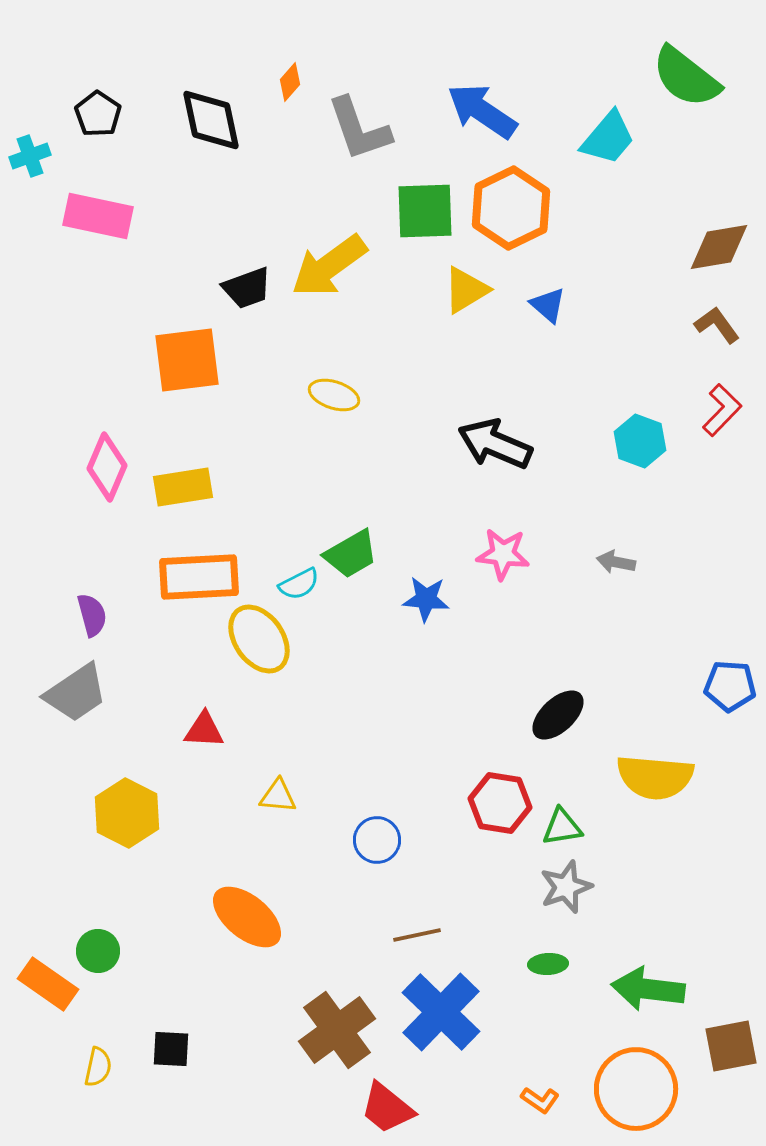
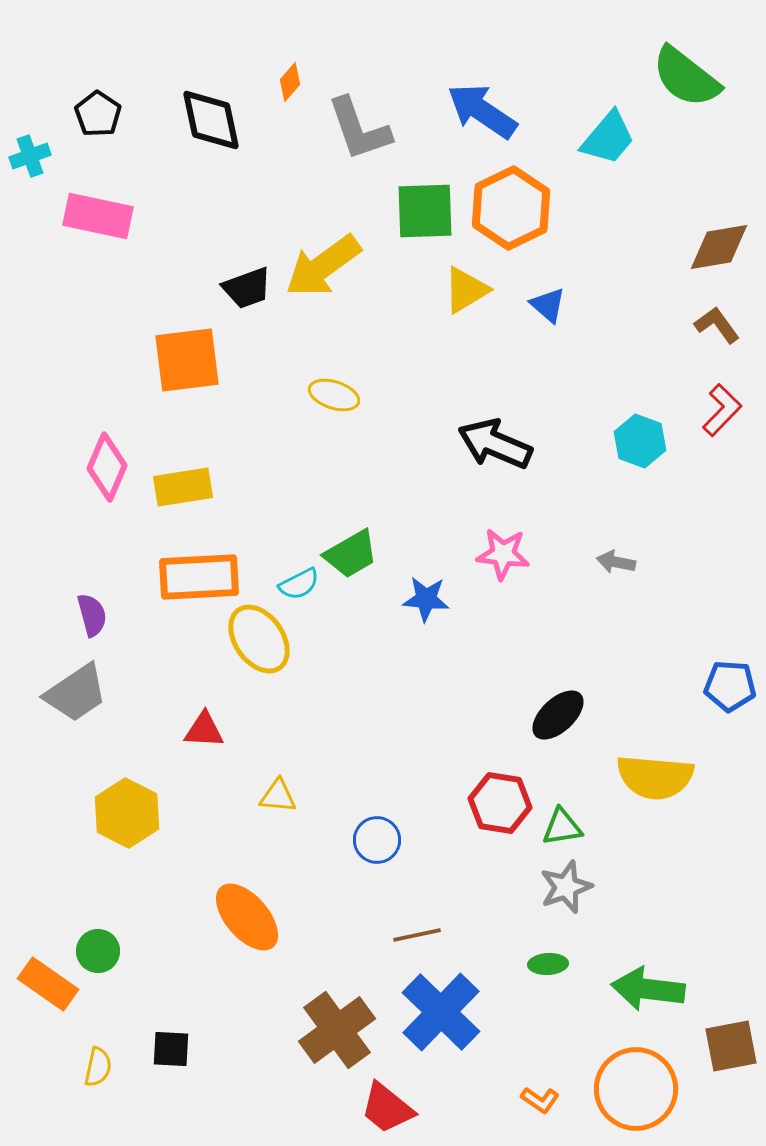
yellow arrow at (329, 266): moved 6 px left
orange ellipse at (247, 917): rotated 10 degrees clockwise
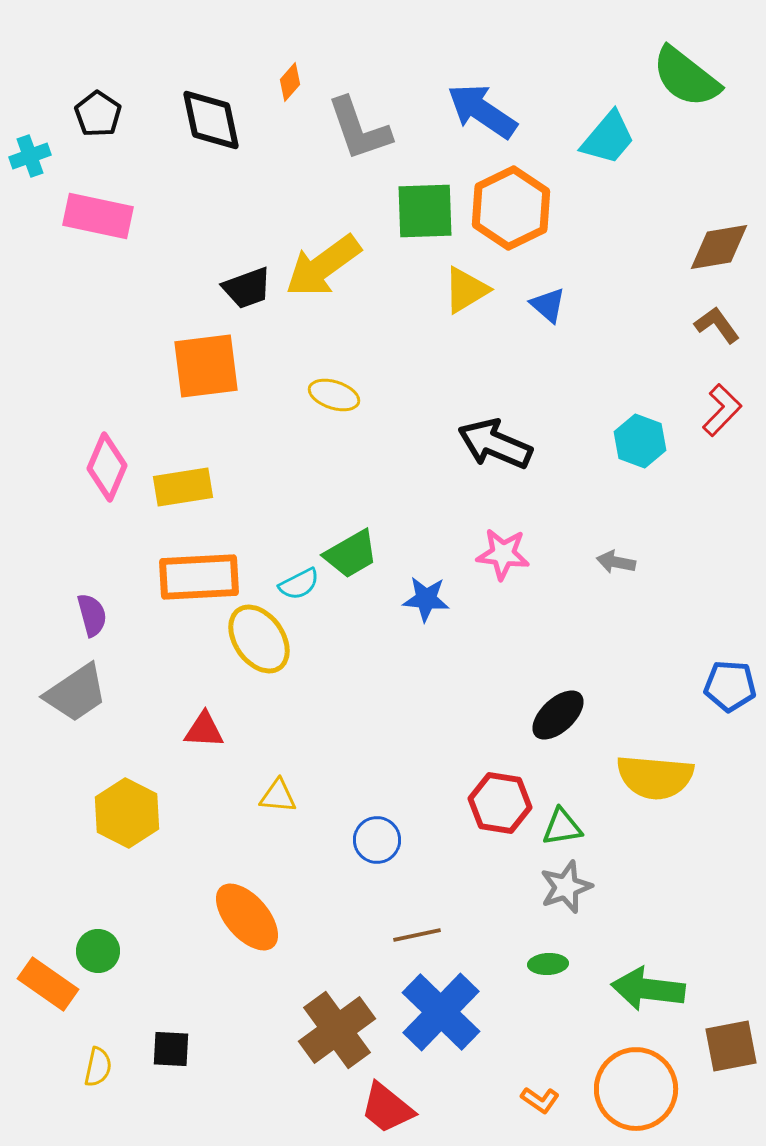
orange square at (187, 360): moved 19 px right, 6 px down
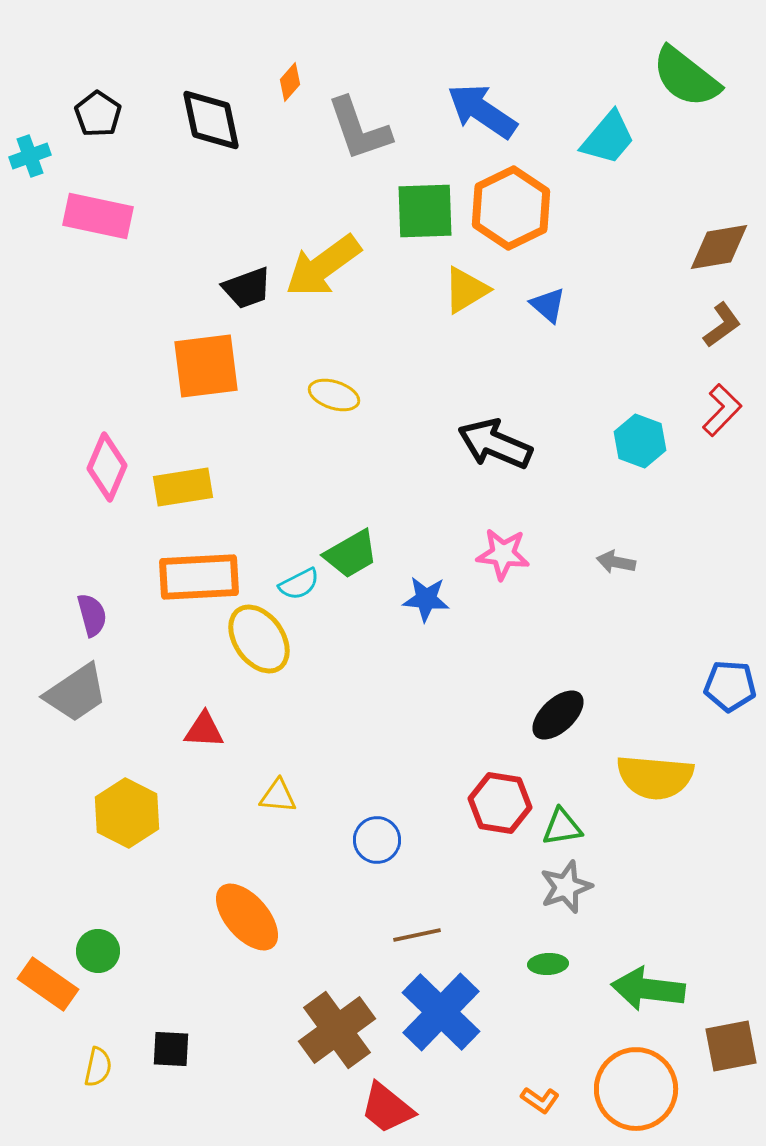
brown L-shape at (717, 325): moved 5 px right; rotated 90 degrees clockwise
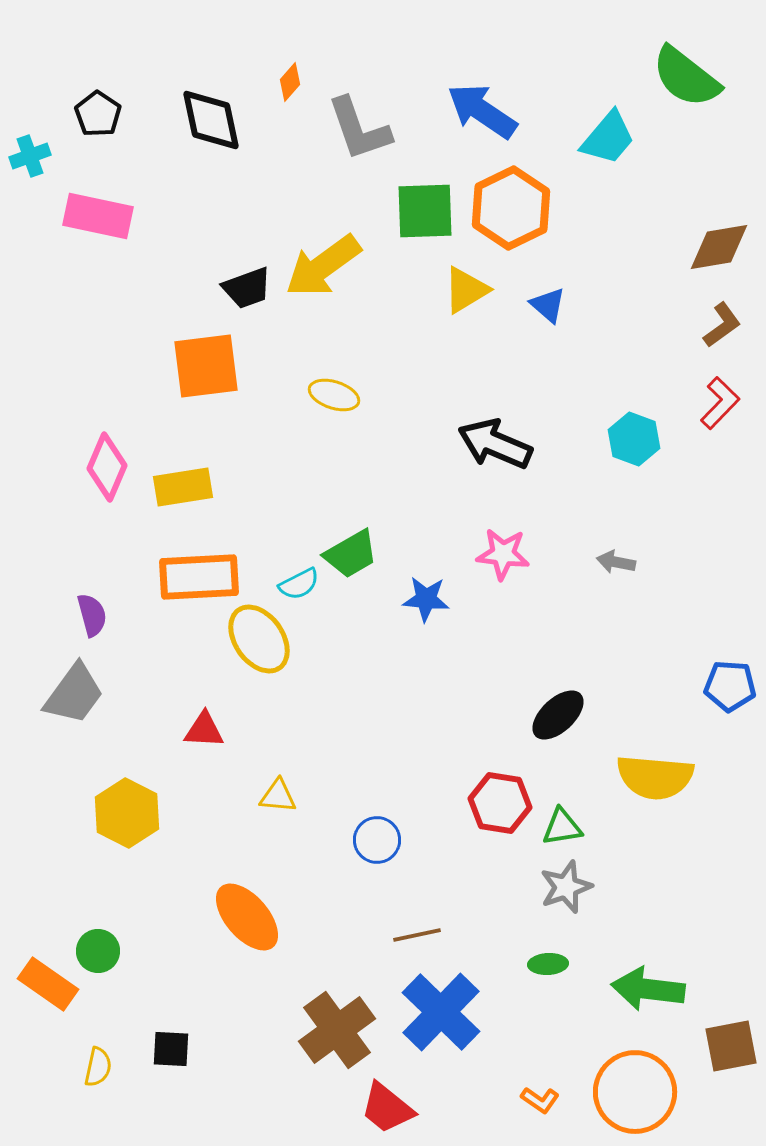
red L-shape at (722, 410): moved 2 px left, 7 px up
cyan hexagon at (640, 441): moved 6 px left, 2 px up
gray trapezoid at (76, 693): moved 2 px left, 1 px down; rotated 20 degrees counterclockwise
orange circle at (636, 1089): moved 1 px left, 3 px down
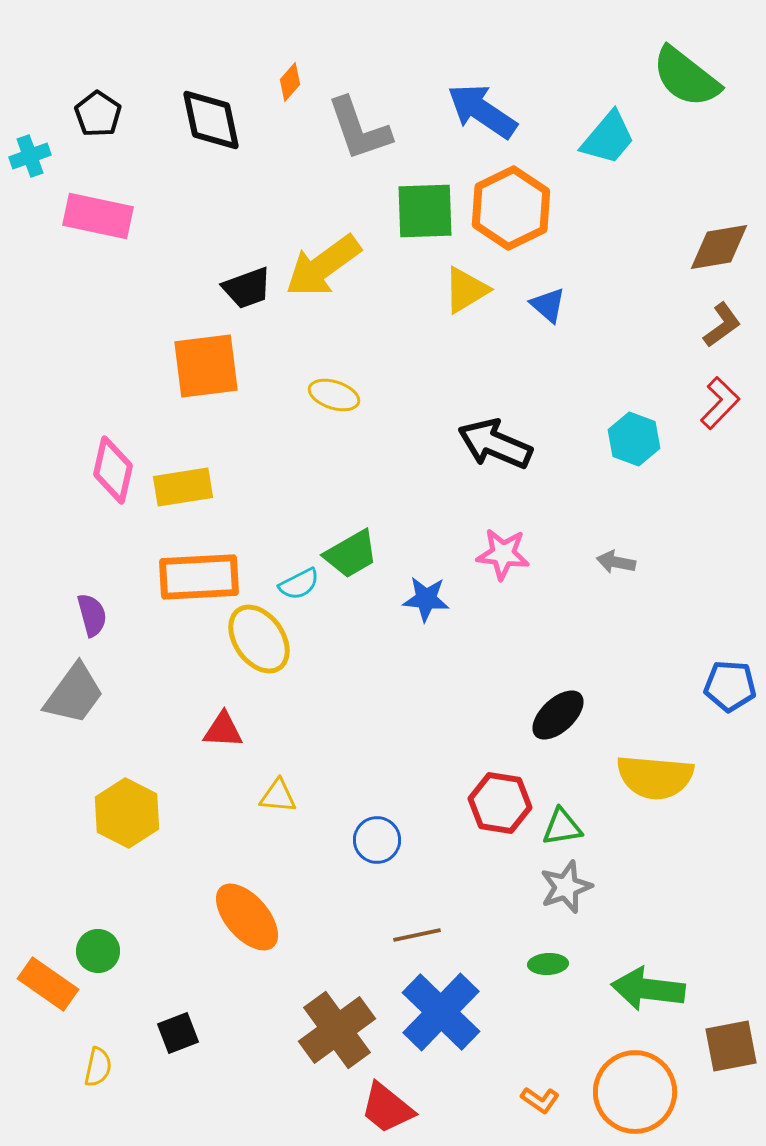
pink diamond at (107, 467): moved 6 px right, 3 px down; rotated 10 degrees counterclockwise
red triangle at (204, 730): moved 19 px right
black square at (171, 1049): moved 7 px right, 16 px up; rotated 24 degrees counterclockwise
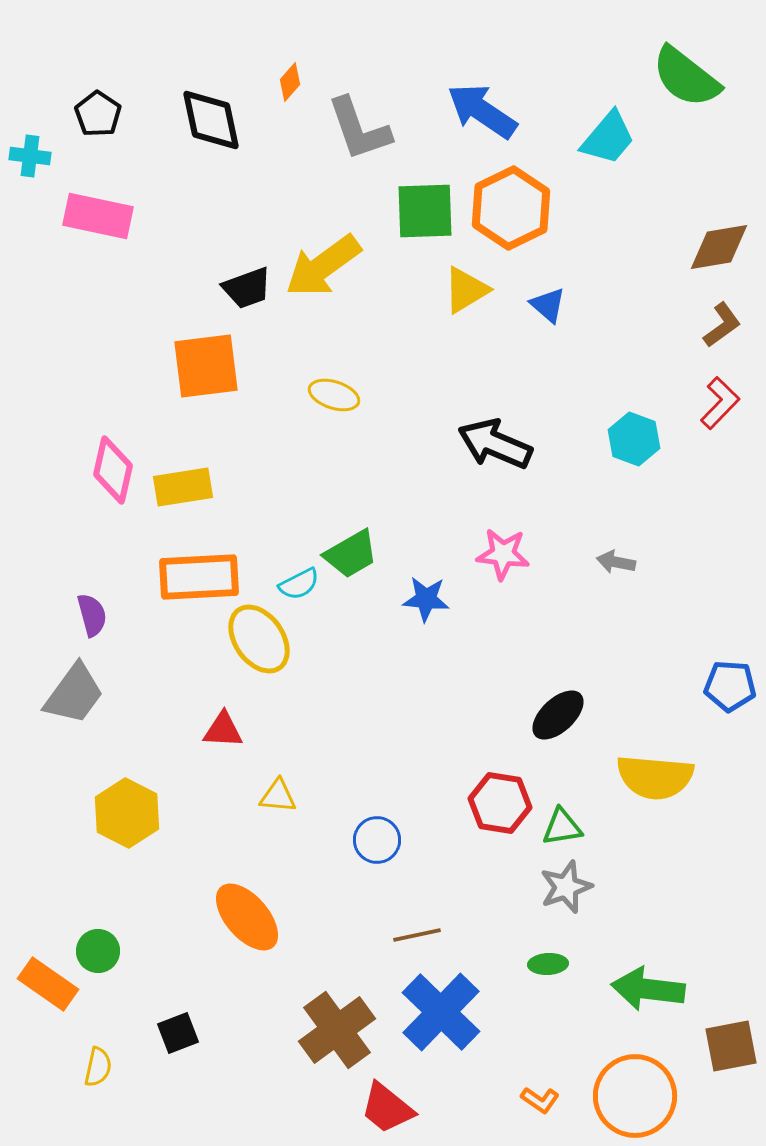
cyan cross at (30, 156): rotated 27 degrees clockwise
orange circle at (635, 1092): moved 4 px down
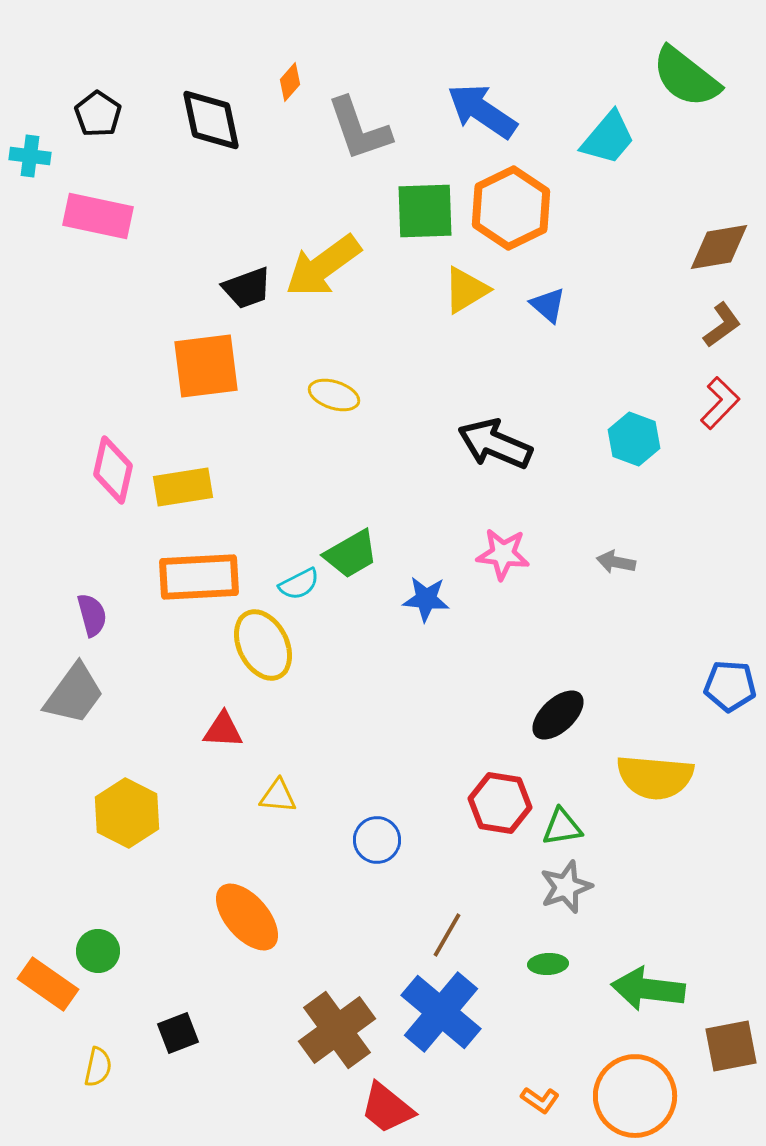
yellow ellipse at (259, 639): moved 4 px right, 6 px down; rotated 8 degrees clockwise
brown line at (417, 935): moved 30 px right; rotated 48 degrees counterclockwise
blue cross at (441, 1012): rotated 4 degrees counterclockwise
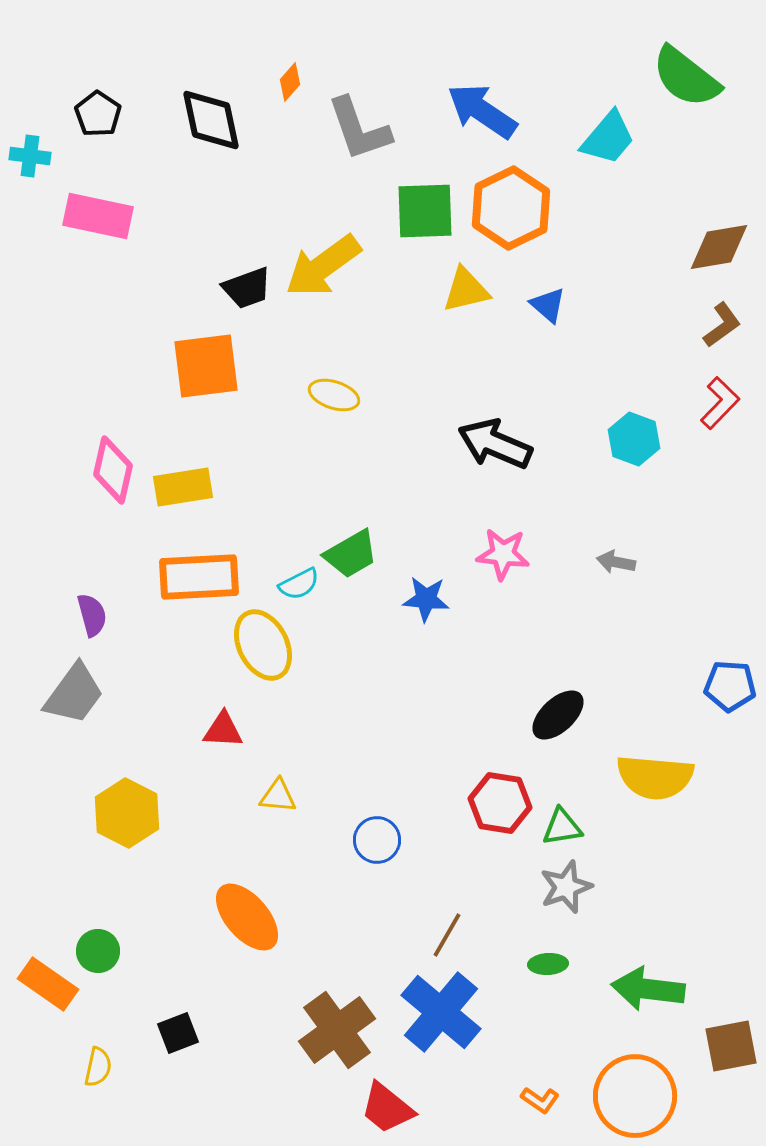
yellow triangle at (466, 290): rotated 18 degrees clockwise
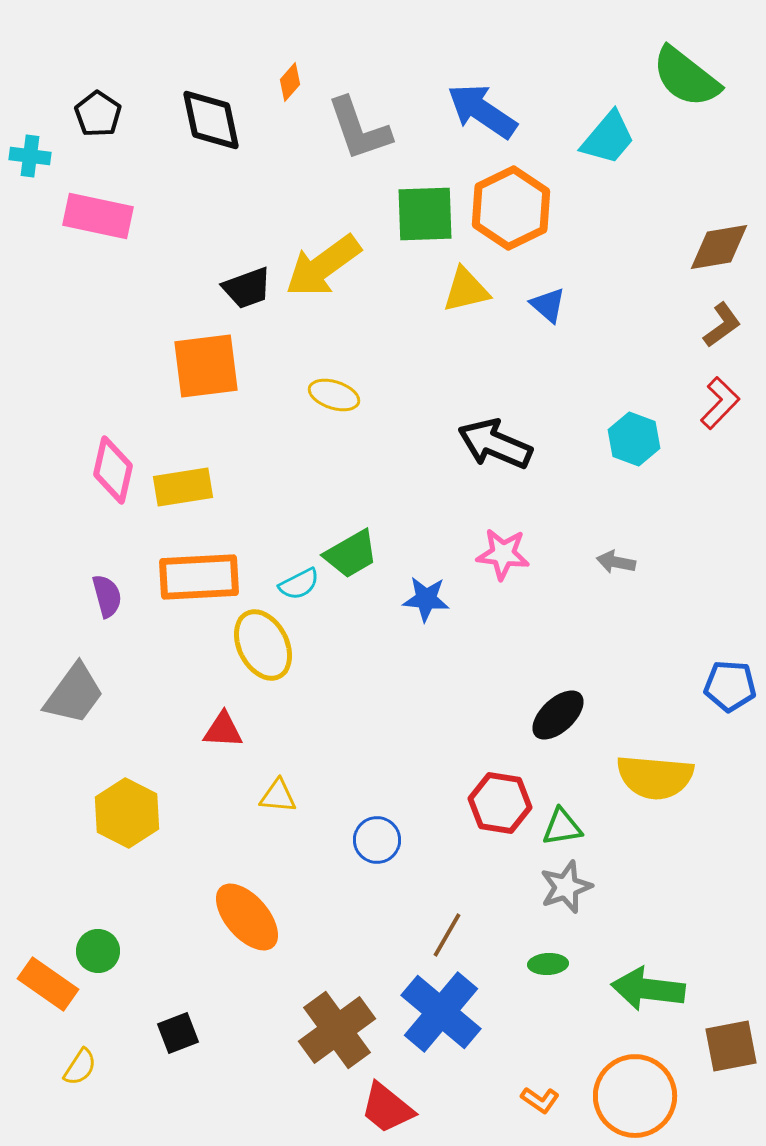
green square at (425, 211): moved 3 px down
purple semicircle at (92, 615): moved 15 px right, 19 px up
yellow semicircle at (98, 1067): moved 18 px left; rotated 21 degrees clockwise
